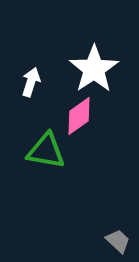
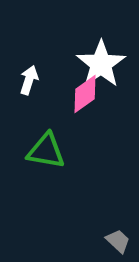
white star: moved 7 px right, 5 px up
white arrow: moved 2 px left, 2 px up
pink diamond: moved 6 px right, 22 px up
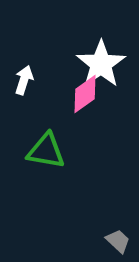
white arrow: moved 5 px left
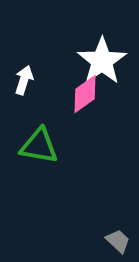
white star: moved 1 px right, 3 px up
green triangle: moved 7 px left, 5 px up
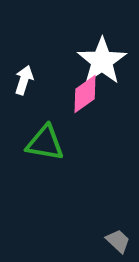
green triangle: moved 6 px right, 3 px up
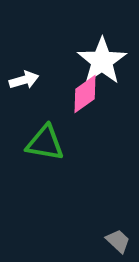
white arrow: rotated 56 degrees clockwise
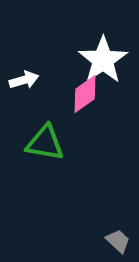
white star: moved 1 px right, 1 px up
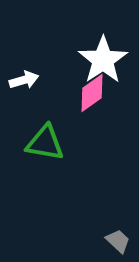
pink diamond: moved 7 px right, 1 px up
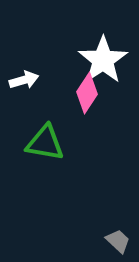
pink diamond: moved 5 px left; rotated 21 degrees counterclockwise
